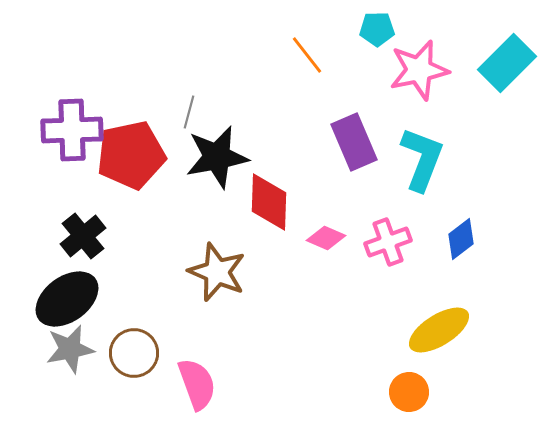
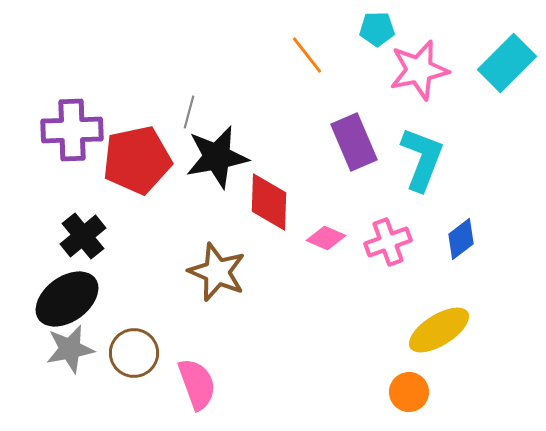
red pentagon: moved 6 px right, 5 px down
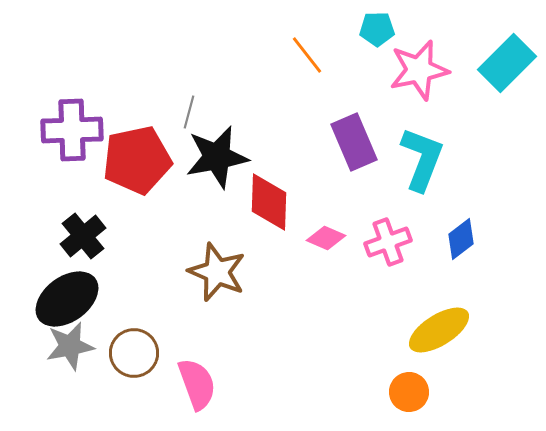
gray star: moved 3 px up
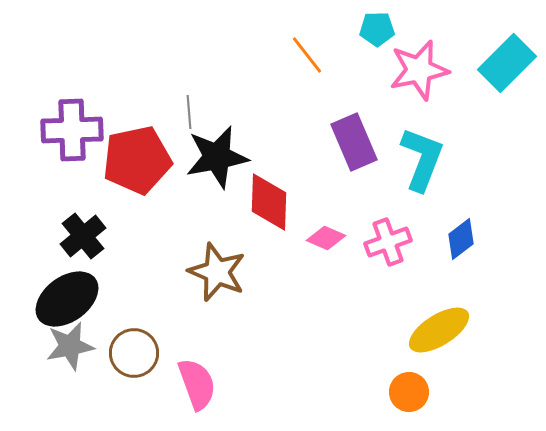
gray line: rotated 20 degrees counterclockwise
